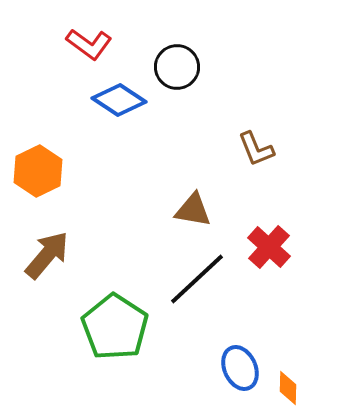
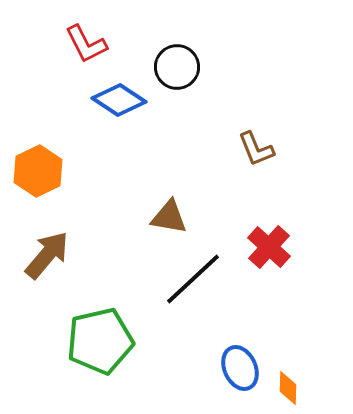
red L-shape: moved 3 px left; rotated 27 degrees clockwise
brown triangle: moved 24 px left, 7 px down
black line: moved 4 px left
green pentagon: moved 15 px left, 14 px down; rotated 26 degrees clockwise
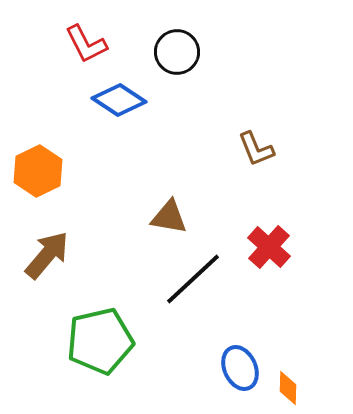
black circle: moved 15 px up
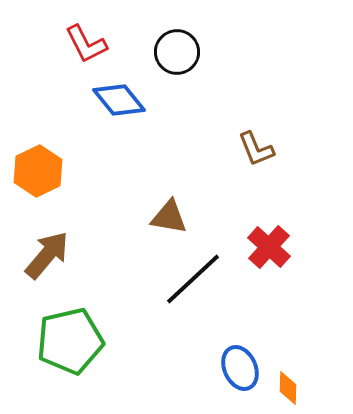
blue diamond: rotated 18 degrees clockwise
green pentagon: moved 30 px left
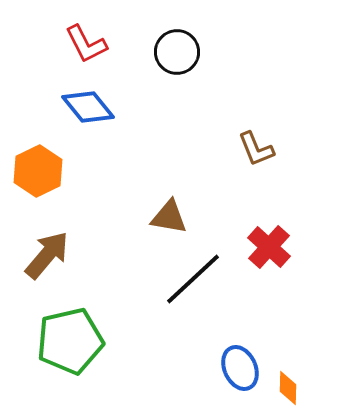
blue diamond: moved 31 px left, 7 px down
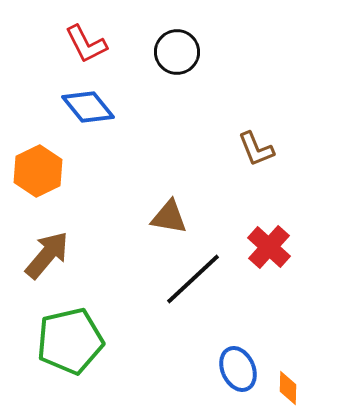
blue ellipse: moved 2 px left, 1 px down
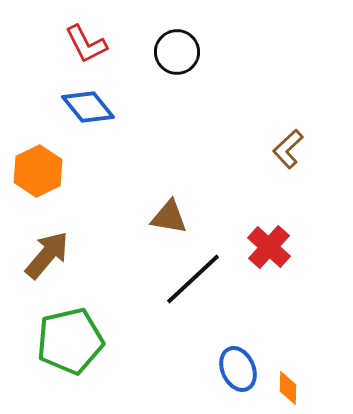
brown L-shape: moved 32 px right; rotated 69 degrees clockwise
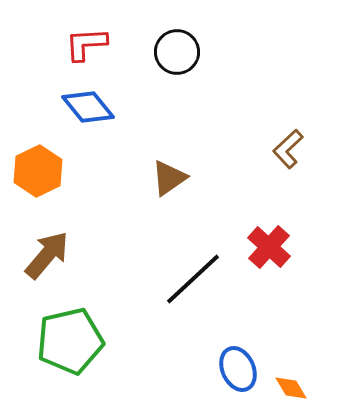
red L-shape: rotated 114 degrees clockwise
brown triangle: moved 39 px up; rotated 45 degrees counterclockwise
orange diamond: moved 3 px right; rotated 32 degrees counterclockwise
